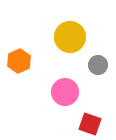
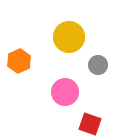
yellow circle: moved 1 px left
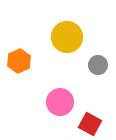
yellow circle: moved 2 px left
pink circle: moved 5 px left, 10 px down
red square: rotated 10 degrees clockwise
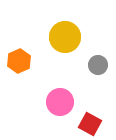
yellow circle: moved 2 px left
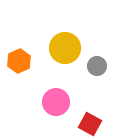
yellow circle: moved 11 px down
gray circle: moved 1 px left, 1 px down
pink circle: moved 4 px left
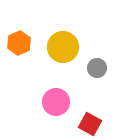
yellow circle: moved 2 px left, 1 px up
orange hexagon: moved 18 px up
gray circle: moved 2 px down
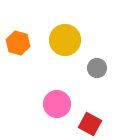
orange hexagon: moved 1 px left; rotated 20 degrees counterclockwise
yellow circle: moved 2 px right, 7 px up
pink circle: moved 1 px right, 2 px down
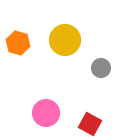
gray circle: moved 4 px right
pink circle: moved 11 px left, 9 px down
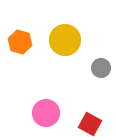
orange hexagon: moved 2 px right, 1 px up
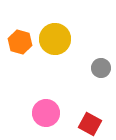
yellow circle: moved 10 px left, 1 px up
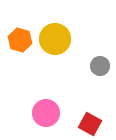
orange hexagon: moved 2 px up
gray circle: moved 1 px left, 2 px up
